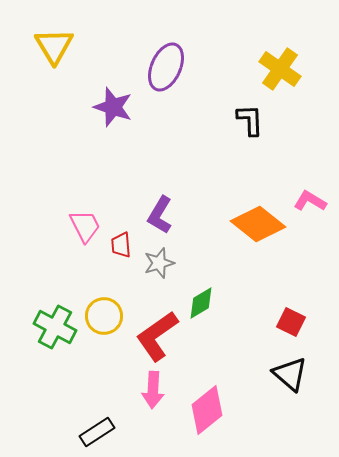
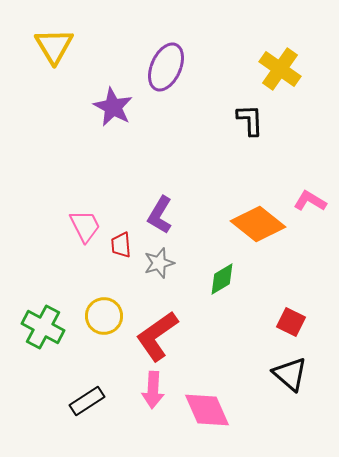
purple star: rotated 9 degrees clockwise
green diamond: moved 21 px right, 24 px up
green cross: moved 12 px left
pink diamond: rotated 75 degrees counterclockwise
black rectangle: moved 10 px left, 31 px up
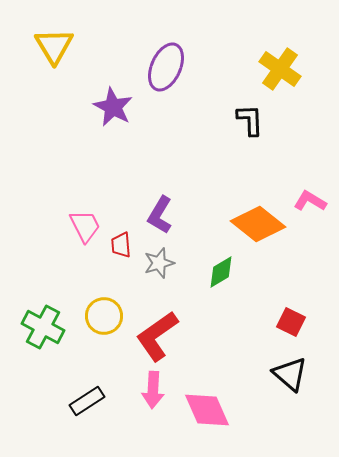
green diamond: moved 1 px left, 7 px up
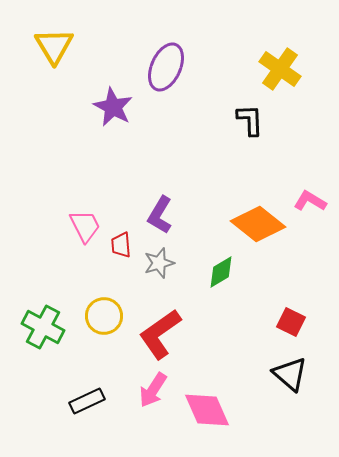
red L-shape: moved 3 px right, 2 px up
pink arrow: rotated 30 degrees clockwise
black rectangle: rotated 8 degrees clockwise
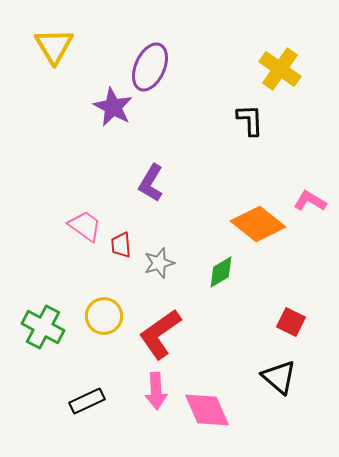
purple ellipse: moved 16 px left
purple L-shape: moved 9 px left, 32 px up
pink trapezoid: rotated 27 degrees counterclockwise
black triangle: moved 11 px left, 3 px down
pink arrow: moved 3 px right, 1 px down; rotated 36 degrees counterclockwise
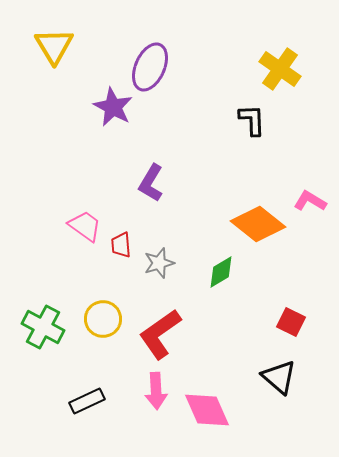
black L-shape: moved 2 px right
yellow circle: moved 1 px left, 3 px down
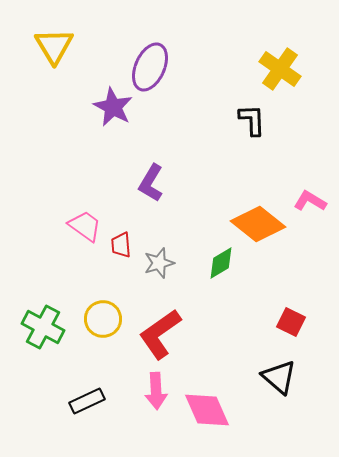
green diamond: moved 9 px up
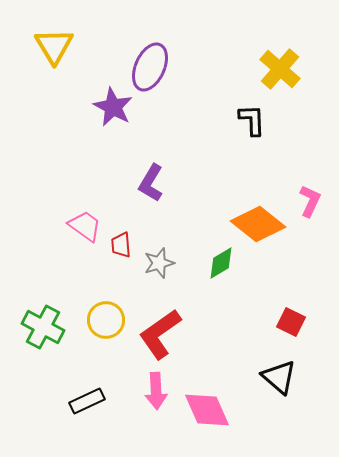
yellow cross: rotated 6 degrees clockwise
pink L-shape: rotated 84 degrees clockwise
yellow circle: moved 3 px right, 1 px down
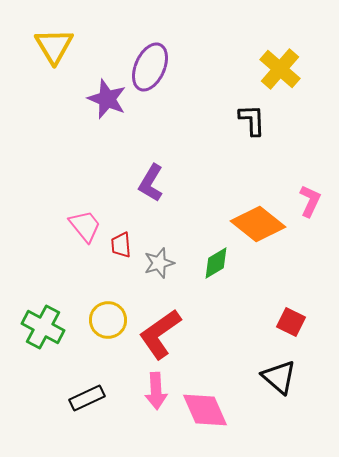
purple star: moved 6 px left, 8 px up; rotated 6 degrees counterclockwise
pink trapezoid: rotated 15 degrees clockwise
green diamond: moved 5 px left
yellow circle: moved 2 px right
black rectangle: moved 3 px up
pink diamond: moved 2 px left
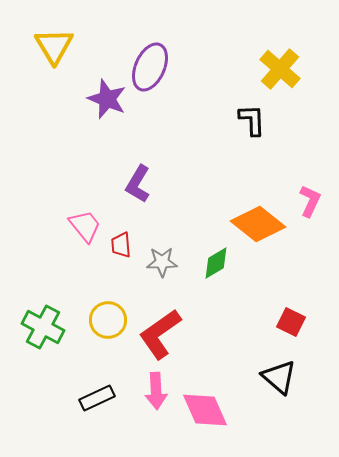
purple L-shape: moved 13 px left, 1 px down
gray star: moved 3 px right, 1 px up; rotated 16 degrees clockwise
black rectangle: moved 10 px right
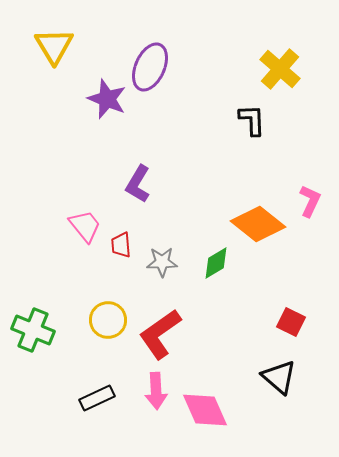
green cross: moved 10 px left, 3 px down; rotated 6 degrees counterclockwise
